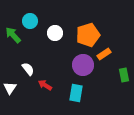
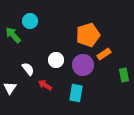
white circle: moved 1 px right, 27 px down
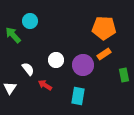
orange pentagon: moved 16 px right, 7 px up; rotated 20 degrees clockwise
cyan rectangle: moved 2 px right, 3 px down
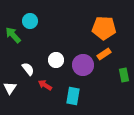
cyan rectangle: moved 5 px left
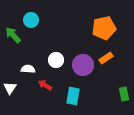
cyan circle: moved 1 px right, 1 px up
orange pentagon: rotated 15 degrees counterclockwise
orange rectangle: moved 2 px right, 4 px down
white semicircle: rotated 48 degrees counterclockwise
green rectangle: moved 19 px down
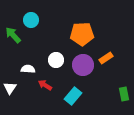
orange pentagon: moved 22 px left, 6 px down; rotated 10 degrees clockwise
cyan rectangle: rotated 30 degrees clockwise
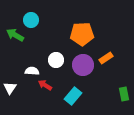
green arrow: moved 2 px right; rotated 18 degrees counterclockwise
white semicircle: moved 4 px right, 2 px down
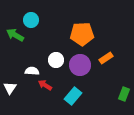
purple circle: moved 3 px left
green rectangle: rotated 32 degrees clockwise
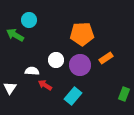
cyan circle: moved 2 px left
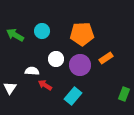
cyan circle: moved 13 px right, 11 px down
white circle: moved 1 px up
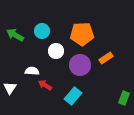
white circle: moved 8 px up
green rectangle: moved 4 px down
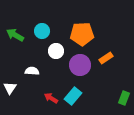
red arrow: moved 6 px right, 13 px down
